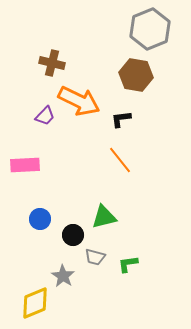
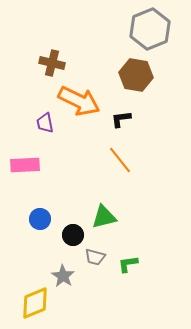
purple trapezoid: moved 7 px down; rotated 125 degrees clockwise
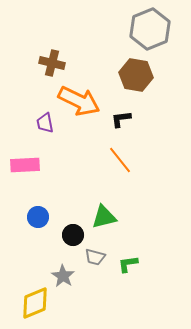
blue circle: moved 2 px left, 2 px up
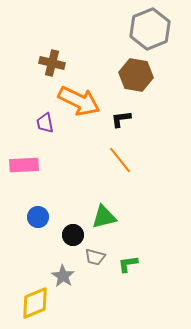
pink rectangle: moved 1 px left
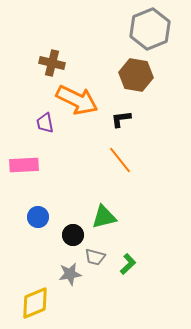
orange arrow: moved 2 px left, 1 px up
green L-shape: rotated 145 degrees clockwise
gray star: moved 7 px right, 2 px up; rotated 30 degrees clockwise
